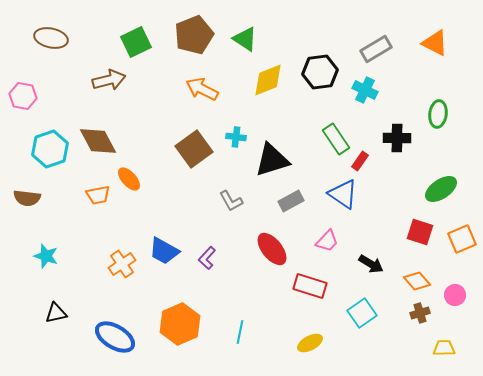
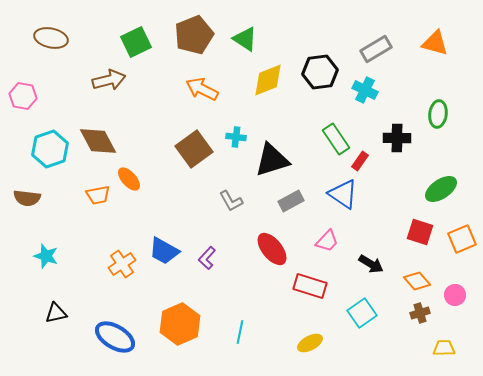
orange triangle at (435, 43): rotated 12 degrees counterclockwise
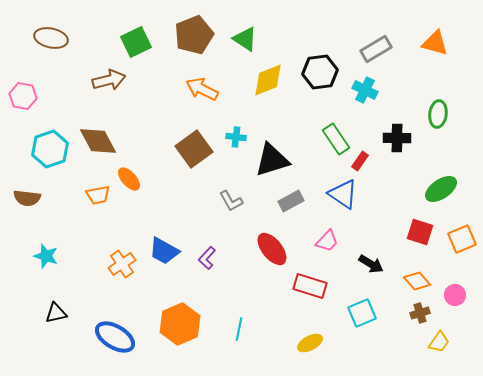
cyan square at (362, 313): rotated 12 degrees clockwise
cyan line at (240, 332): moved 1 px left, 3 px up
yellow trapezoid at (444, 348): moved 5 px left, 6 px up; rotated 125 degrees clockwise
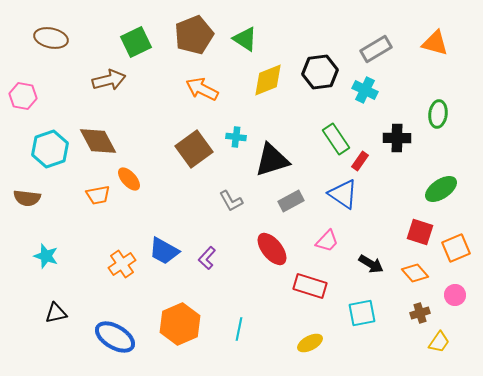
orange square at (462, 239): moved 6 px left, 9 px down
orange diamond at (417, 281): moved 2 px left, 8 px up
cyan square at (362, 313): rotated 12 degrees clockwise
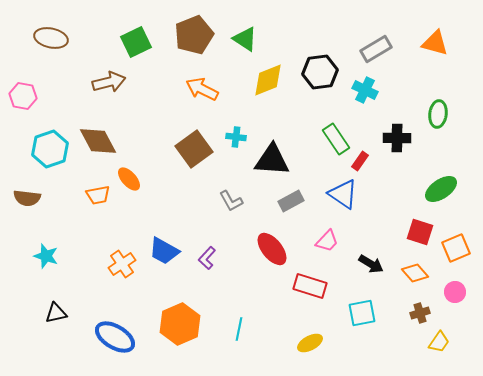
brown arrow at (109, 80): moved 2 px down
black triangle at (272, 160): rotated 21 degrees clockwise
pink circle at (455, 295): moved 3 px up
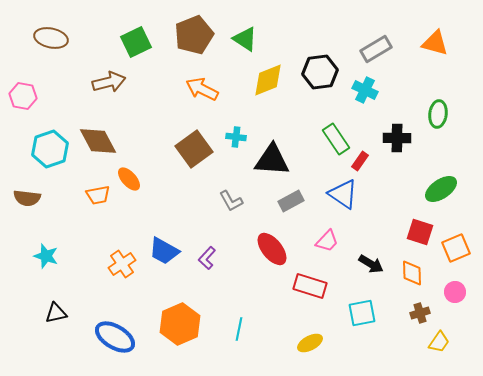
orange diamond at (415, 273): moved 3 px left; rotated 40 degrees clockwise
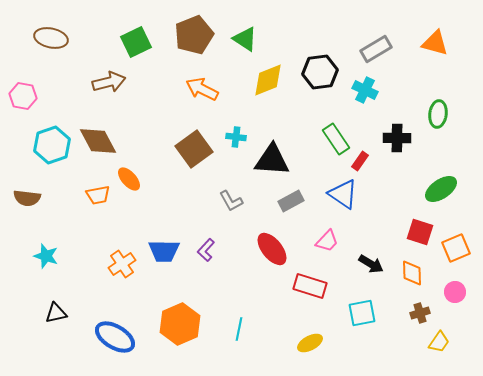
cyan hexagon at (50, 149): moved 2 px right, 4 px up
blue trapezoid at (164, 251): rotated 28 degrees counterclockwise
purple L-shape at (207, 258): moved 1 px left, 8 px up
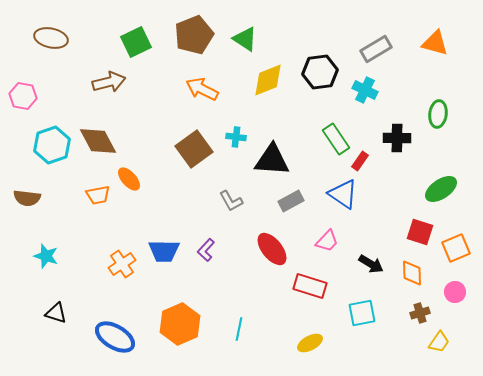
black triangle at (56, 313): rotated 30 degrees clockwise
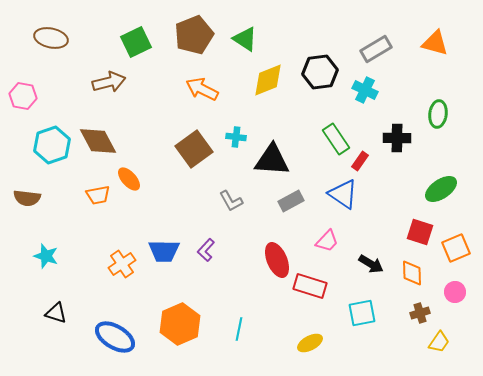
red ellipse at (272, 249): moved 5 px right, 11 px down; rotated 16 degrees clockwise
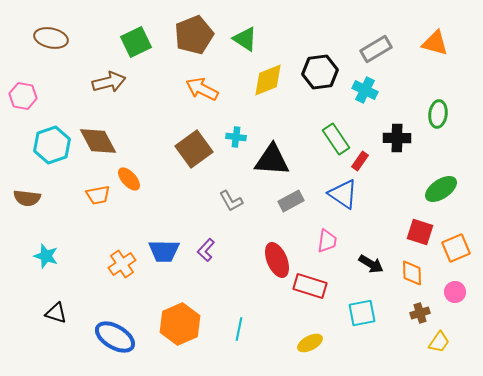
pink trapezoid at (327, 241): rotated 35 degrees counterclockwise
